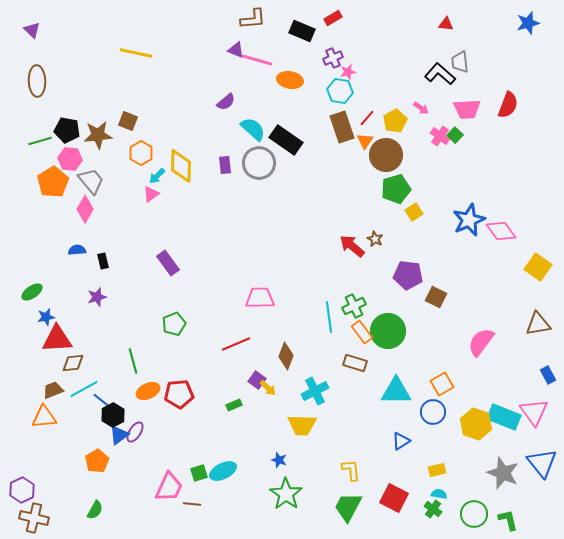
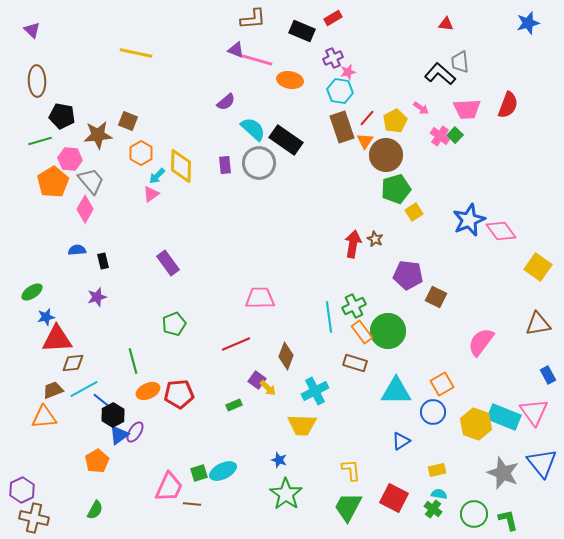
black pentagon at (67, 130): moved 5 px left, 14 px up
red arrow at (352, 246): moved 1 px right, 2 px up; rotated 60 degrees clockwise
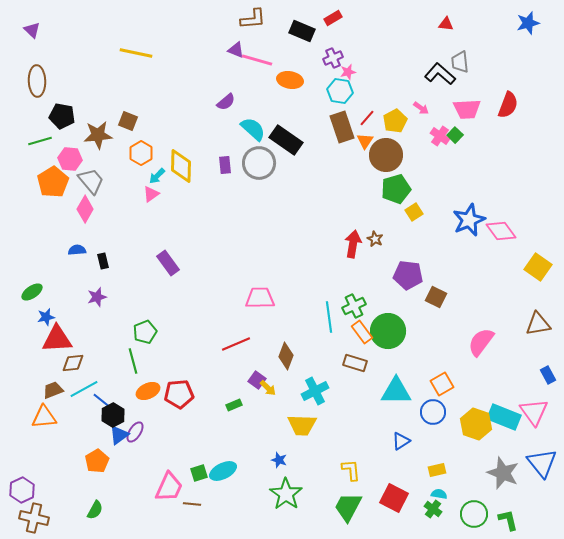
green pentagon at (174, 324): moved 29 px left, 8 px down
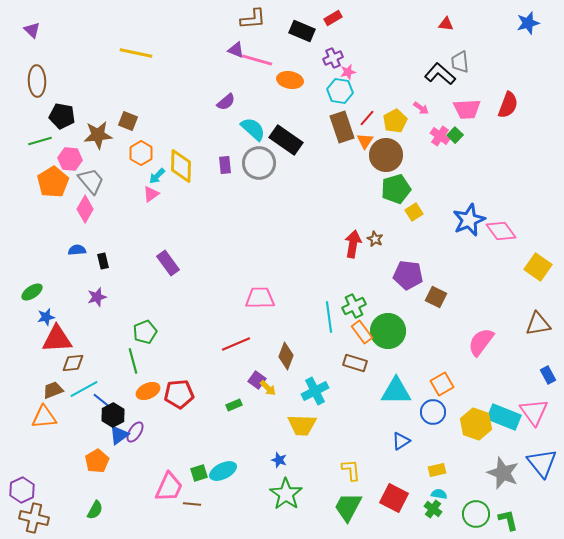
green circle at (474, 514): moved 2 px right
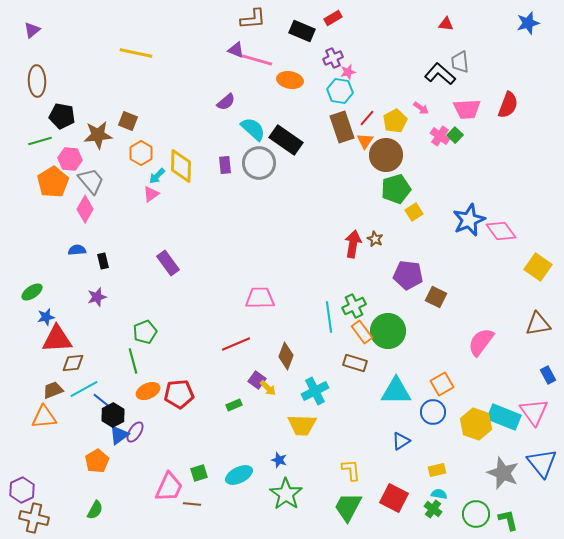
purple triangle at (32, 30): rotated 36 degrees clockwise
cyan ellipse at (223, 471): moved 16 px right, 4 px down
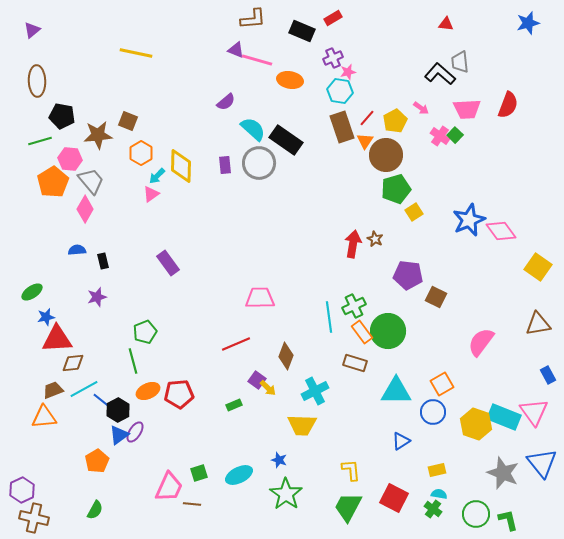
black hexagon at (113, 415): moved 5 px right, 5 px up
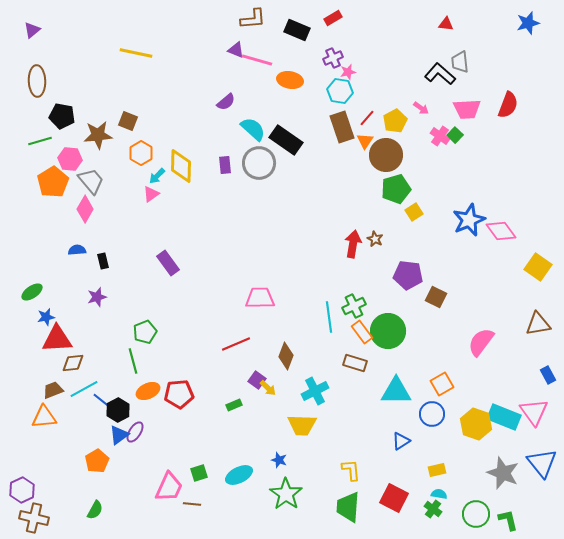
black rectangle at (302, 31): moved 5 px left, 1 px up
blue circle at (433, 412): moved 1 px left, 2 px down
green trapezoid at (348, 507): rotated 24 degrees counterclockwise
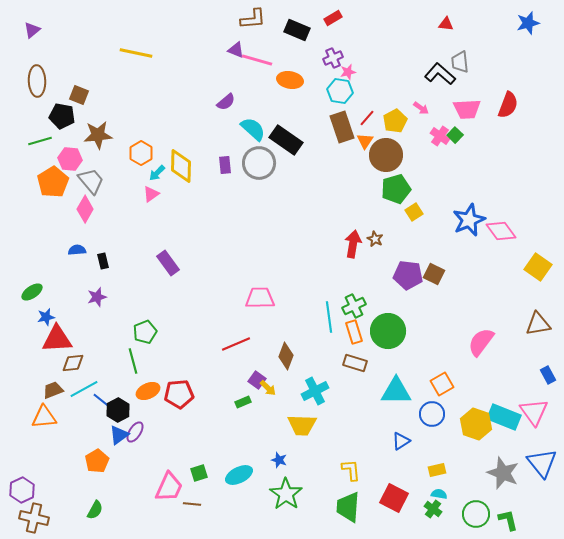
brown square at (128, 121): moved 49 px left, 26 px up
cyan arrow at (157, 176): moved 3 px up
brown square at (436, 297): moved 2 px left, 23 px up
orange rectangle at (362, 332): moved 8 px left; rotated 20 degrees clockwise
green rectangle at (234, 405): moved 9 px right, 3 px up
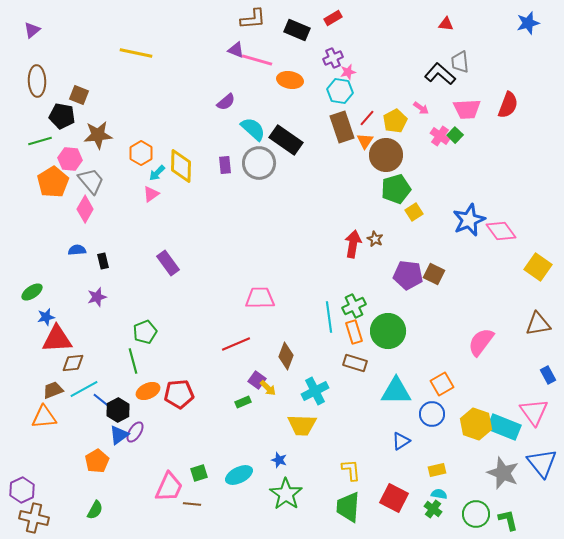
cyan rectangle at (504, 417): moved 10 px down
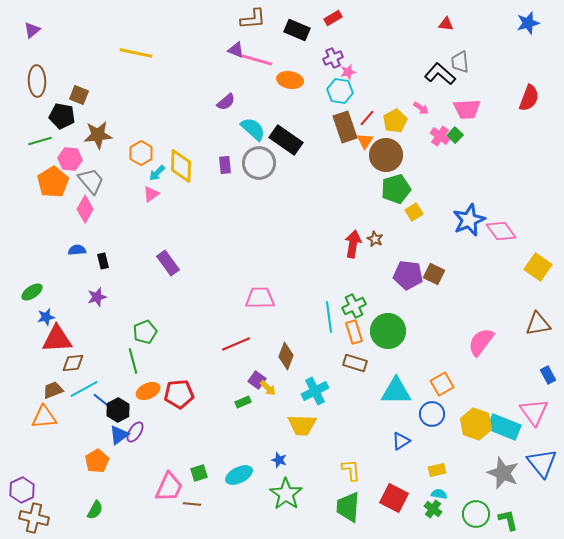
red semicircle at (508, 105): moved 21 px right, 7 px up
brown rectangle at (342, 127): moved 3 px right
